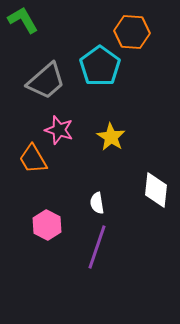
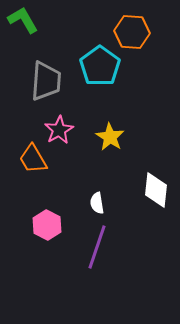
gray trapezoid: rotated 45 degrees counterclockwise
pink star: rotated 24 degrees clockwise
yellow star: moved 1 px left
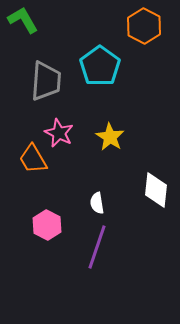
orange hexagon: moved 12 px right, 6 px up; rotated 24 degrees clockwise
pink star: moved 3 px down; rotated 16 degrees counterclockwise
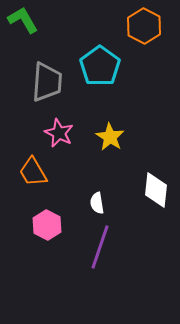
gray trapezoid: moved 1 px right, 1 px down
orange trapezoid: moved 13 px down
purple line: moved 3 px right
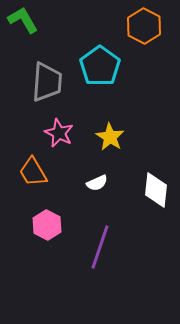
white semicircle: moved 20 px up; rotated 105 degrees counterclockwise
